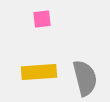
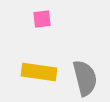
yellow rectangle: rotated 12 degrees clockwise
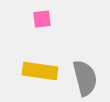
yellow rectangle: moved 1 px right, 1 px up
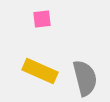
yellow rectangle: rotated 16 degrees clockwise
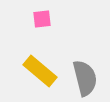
yellow rectangle: rotated 16 degrees clockwise
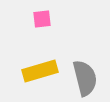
yellow rectangle: rotated 56 degrees counterclockwise
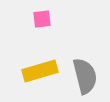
gray semicircle: moved 2 px up
